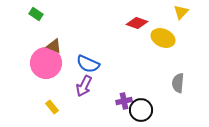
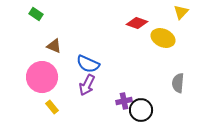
pink circle: moved 4 px left, 14 px down
purple arrow: moved 3 px right, 1 px up
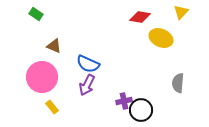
red diamond: moved 3 px right, 6 px up; rotated 10 degrees counterclockwise
yellow ellipse: moved 2 px left
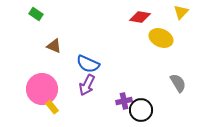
pink circle: moved 12 px down
gray semicircle: rotated 144 degrees clockwise
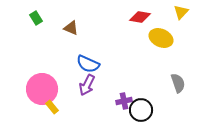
green rectangle: moved 4 px down; rotated 24 degrees clockwise
brown triangle: moved 17 px right, 18 px up
gray semicircle: rotated 12 degrees clockwise
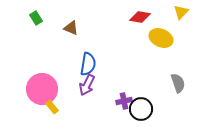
blue semicircle: rotated 105 degrees counterclockwise
black circle: moved 1 px up
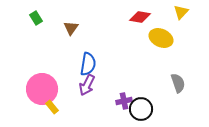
brown triangle: rotated 42 degrees clockwise
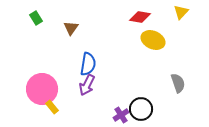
yellow ellipse: moved 8 px left, 2 px down
purple cross: moved 3 px left, 14 px down; rotated 21 degrees counterclockwise
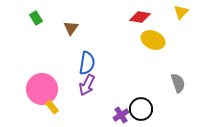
blue semicircle: moved 1 px left, 1 px up
